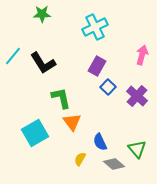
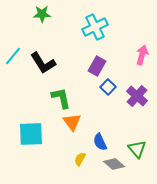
cyan square: moved 4 px left, 1 px down; rotated 28 degrees clockwise
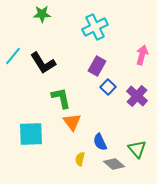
yellow semicircle: rotated 16 degrees counterclockwise
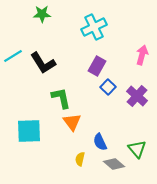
cyan cross: moved 1 px left
cyan line: rotated 18 degrees clockwise
cyan square: moved 2 px left, 3 px up
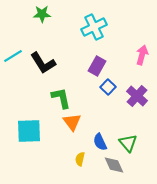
green triangle: moved 9 px left, 6 px up
gray diamond: moved 1 px down; rotated 25 degrees clockwise
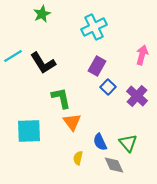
green star: rotated 24 degrees counterclockwise
yellow semicircle: moved 2 px left, 1 px up
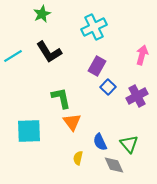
black L-shape: moved 6 px right, 11 px up
purple cross: rotated 20 degrees clockwise
green triangle: moved 1 px right, 1 px down
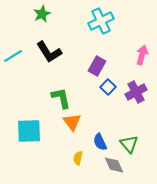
cyan cross: moved 7 px right, 6 px up
purple cross: moved 1 px left, 4 px up
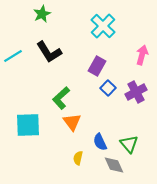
cyan cross: moved 2 px right, 5 px down; rotated 20 degrees counterclockwise
blue square: moved 1 px down
green L-shape: rotated 120 degrees counterclockwise
cyan square: moved 1 px left, 6 px up
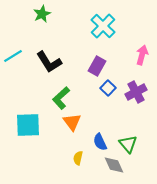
black L-shape: moved 10 px down
green triangle: moved 1 px left
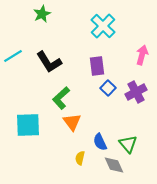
purple rectangle: rotated 36 degrees counterclockwise
yellow semicircle: moved 2 px right
